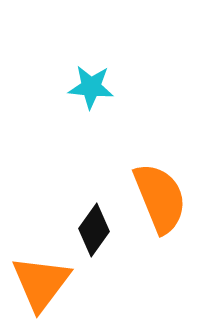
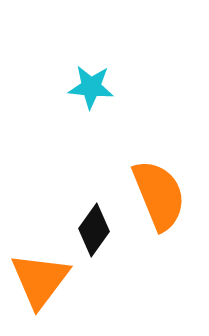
orange semicircle: moved 1 px left, 3 px up
orange triangle: moved 1 px left, 3 px up
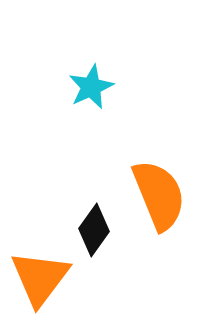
cyan star: rotated 30 degrees counterclockwise
orange triangle: moved 2 px up
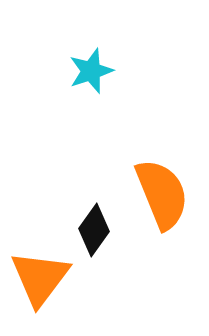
cyan star: moved 16 px up; rotated 6 degrees clockwise
orange semicircle: moved 3 px right, 1 px up
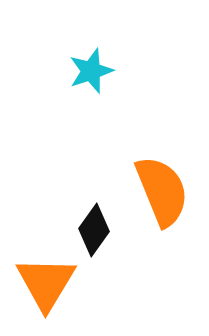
orange semicircle: moved 3 px up
orange triangle: moved 6 px right, 5 px down; rotated 6 degrees counterclockwise
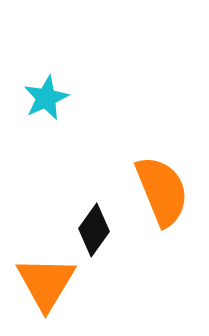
cyan star: moved 45 px left, 27 px down; rotated 6 degrees counterclockwise
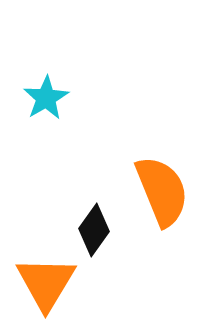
cyan star: rotated 6 degrees counterclockwise
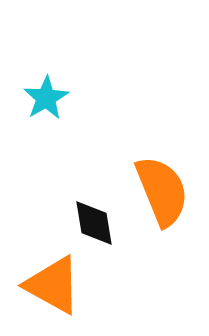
black diamond: moved 7 px up; rotated 45 degrees counterclockwise
orange triangle: moved 7 px right, 2 px down; rotated 32 degrees counterclockwise
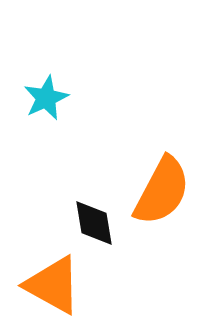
cyan star: rotated 6 degrees clockwise
orange semicircle: rotated 50 degrees clockwise
